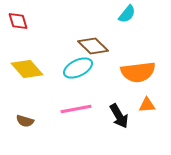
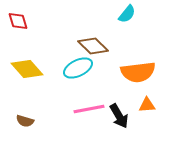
pink line: moved 13 px right
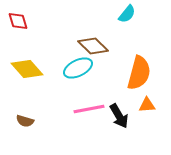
orange semicircle: moved 1 px right, 1 px down; rotated 68 degrees counterclockwise
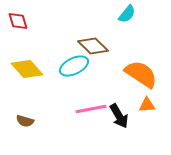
cyan ellipse: moved 4 px left, 2 px up
orange semicircle: moved 2 px right, 1 px down; rotated 72 degrees counterclockwise
pink line: moved 2 px right
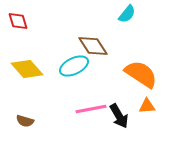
brown diamond: rotated 12 degrees clockwise
orange triangle: moved 1 px down
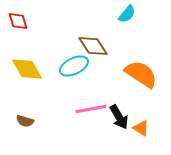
yellow diamond: rotated 12 degrees clockwise
orange triangle: moved 6 px left, 22 px down; rotated 36 degrees clockwise
black arrow: moved 1 px down
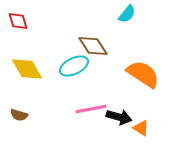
orange semicircle: moved 2 px right
black arrow: rotated 45 degrees counterclockwise
brown semicircle: moved 6 px left, 6 px up
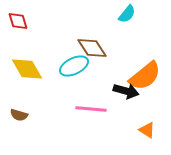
brown diamond: moved 1 px left, 2 px down
orange semicircle: moved 2 px right, 2 px down; rotated 108 degrees clockwise
pink line: rotated 16 degrees clockwise
black arrow: moved 7 px right, 26 px up
orange triangle: moved 6 px right, 2 px down
